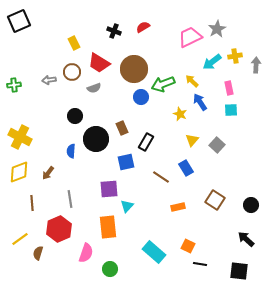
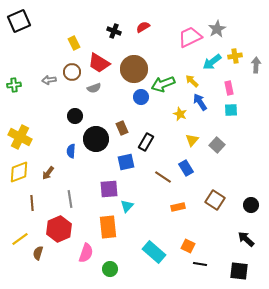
brown line at (161, 177): moved 2 px right
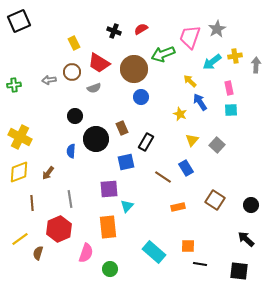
red semicircle at (143, 27): moved 2 px left, 2 px down
pink trapezoid at (190, 37): rotated 45 degrees counterclockwise
yellow arrow at (192, 81): moved 2 px left
green arrow at (163, 84): moved 30 px up
orange square at (188, 246): rotated 24 degrees counterclockwise
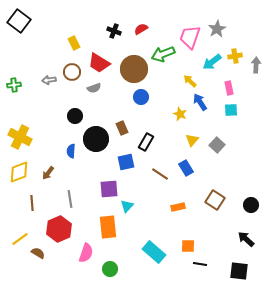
black square at (19, 21): rotated 30 degrees counterclockwise
brown line at (163, 177): moved 3 px left, 3 px up
brown semicircle at (38, 253): rotated 104 degrees clockwise
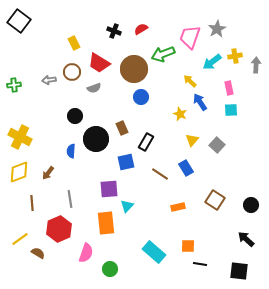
orange rectangle at (108, 227): moved 2 px left, 4 px up
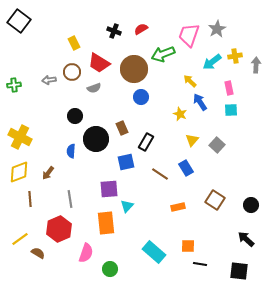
pink trapezoid at (190, 37): moved 1 px left, 2 px up
brown line at (32, 203): moved 2 px left, 4 px up
